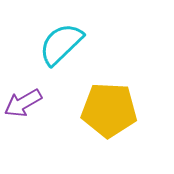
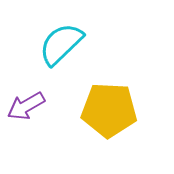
purple arrow: moved 3 px right, 3 px down
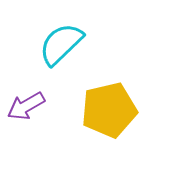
yellow pentagon: rotated 16 degrees counterclockwise
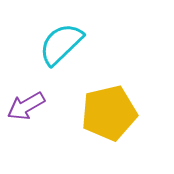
yellow pentagon: moved 3 px down
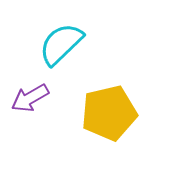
purple arrow: moved 4 px right, 8 px up
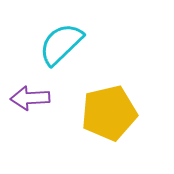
purple arrow: rotated 27 degrees clockwise
